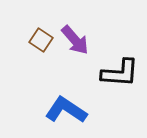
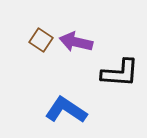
purple arrow: moved 1 px right, 2 px down; rotated 144 degrees clockwise
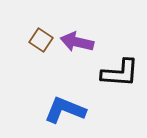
purple arrow: moved 1 px right
blue L-shape: moved 1 px left; rotated 12 degrees counterclockwise
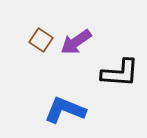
purple arrow: moved 1 px left; rotated 48 degrees counterclockwise
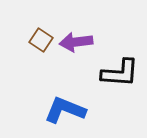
purple arrow: rotated 28 degrees clockwise
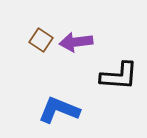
black L-shape: moved 1 px left, 3 px down
blue L-shape: moved 6 px left
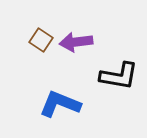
black L-shape: rotated 6 degrees clockwise
blue L-shape: moved 1 px right, 6 px up
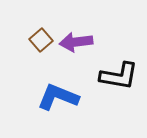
brown square: rotated 15 degrees clockwise
blue L-shape: moved 2 px left, 7 px up
